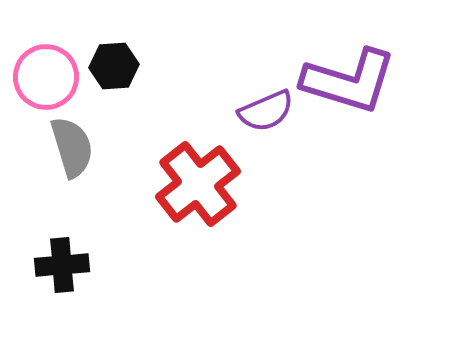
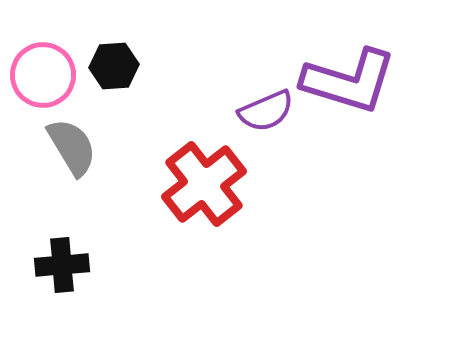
pink circle: moved 3 px left, 2 px up
gray semicircle: rotated 14 degrees counterclockwise
red cross: moved 6 px right
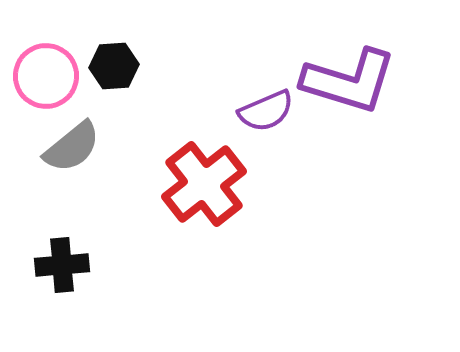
pink circle: moved 3 px right, 1 px down
gray semicircle: rotated 82 degrees clockwise
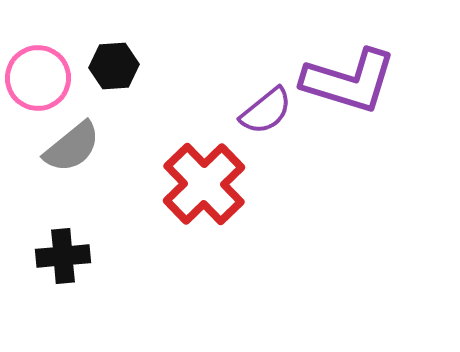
pink circle: moved 8 px left, 2 px down
purple semicircle: rotated 16 degrees counterclockwise
red cross: rotated 6 degrees counterclockwise
black cross: moved 1 px right, 9 px up
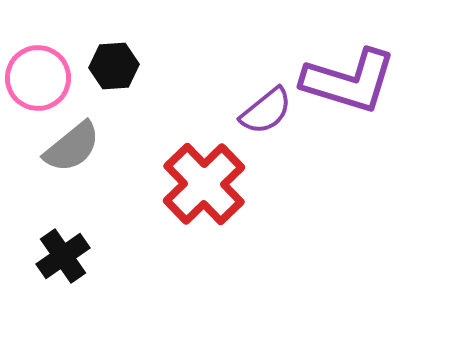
black cross: rotated 30 degrees counterclockwise
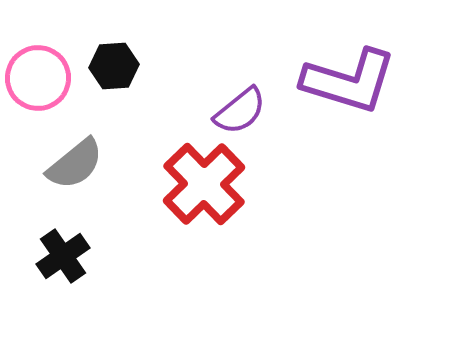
purple semicircle: moved 26 px left
gray semicircle: moved 3 px right, 17 px down
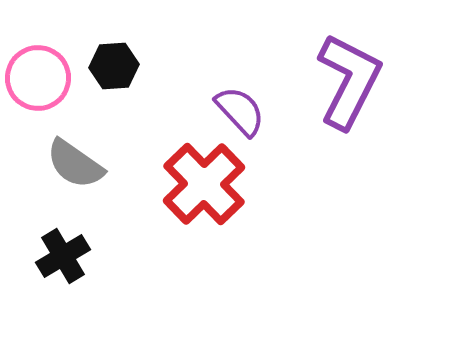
purple L-shape: rotated 80 degrees counterclockwise
purple semicircle: rotated 94 degrees counterclockwise
gray semicircle: rotated 74 degrees clockwise
black cross: rotated 4 degrees clockwise
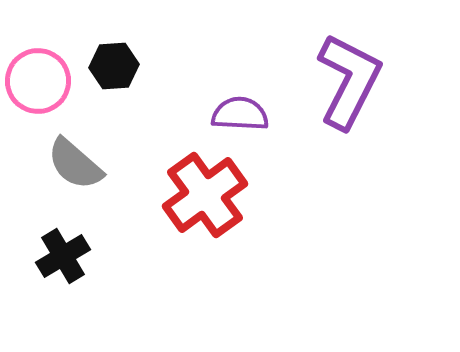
pink circle: moved 3 px down
purple semicircle: moved 3 px down; rotated 44 degrees counterclockwise
gray semicircle: rotated 6 degrees clockwise
red cross: moved 1 px right, 11 px down; rotated 8 degrees clockwise
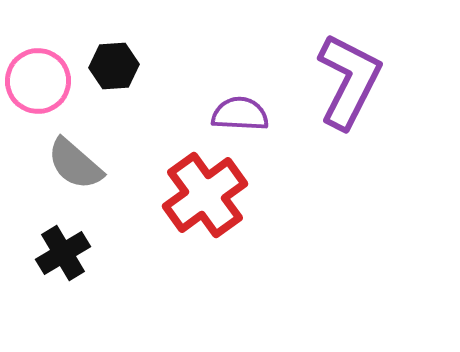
black cross: moved 3 px up
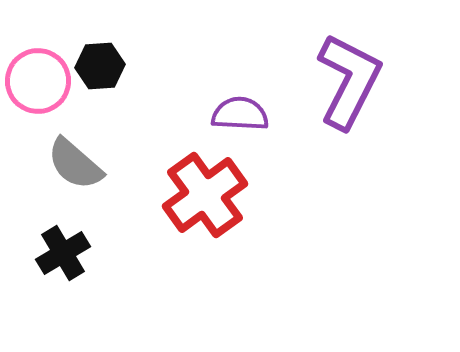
black hexagon: moved 14 px left
